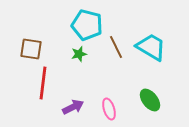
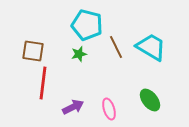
brown square: moved 2 px right, 2 px down
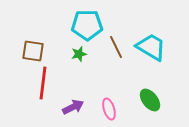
cyan pentagon: rotated 16 degrees counterclockwise
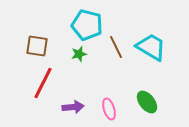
cyan pentagon: rotated 16 degrees clockwise
brown square: moved 4 px right, 5 px up
red line: rotated 20 degrees clockwise
green ellipse: moved 3 px left, 2 px down
purple arrow: rotated 20 degrees clockwise
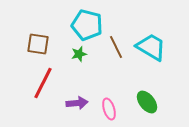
brown square: moved 1 px right, 2 px up
purple arrow: moved 4 px right, 4 px up
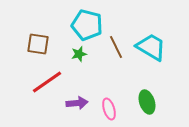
red line: moved 4 px right, 1 px up; rotated 28 degrees clockwise
green ellipse: rotated 20 degrees clockwise
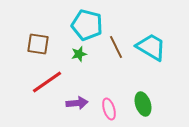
green ellipse: moved 4 px left, 2 px down
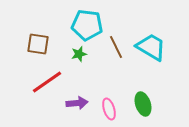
cyan pentagon: rotated 8 degrees counterclockwise
